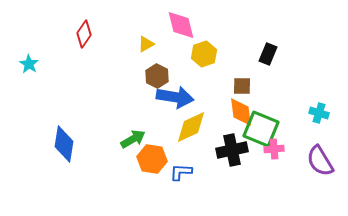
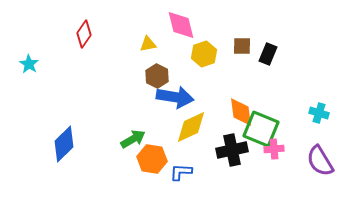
yellow triangle: moved 2 px right; rotated 18 degrees clockwise
brown square: moved 40 px up
blue diamond: rotated 36 degrees clockwise
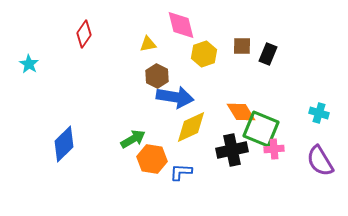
orange diamond: rotated 24 degrees counterclockwise
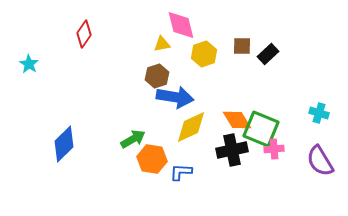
yellow triangle: moved 14 px right
black rectangle: rotated 25 degrees clockwise
brown hexagon: rotated 15 degrees clockwise
orange diamond: moved 4 px left, 8 px down
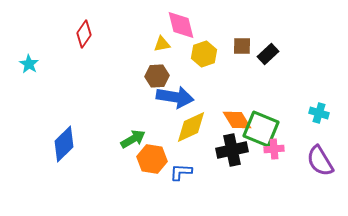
brown hexagon: rotated 15 degrees clockwise
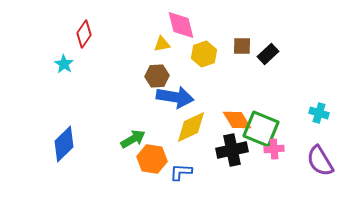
cyan star: moved 35 px right
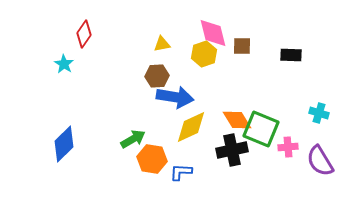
pink diamond: moved 32 px right, 8 px down
black rectangle: moved 23 px right, 1 px down; rotated 45 degrees clockwise
pink cross: moved 14 px right, 2 px up
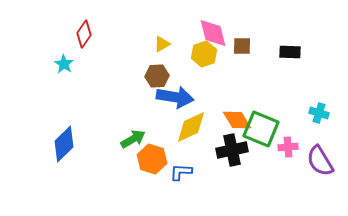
yellow triangle: rotated 18 degrees counterclockwise
black rectangle: moved 1 px left, 3 px up
orange hexagon: rotated 8 degrees clockwise
